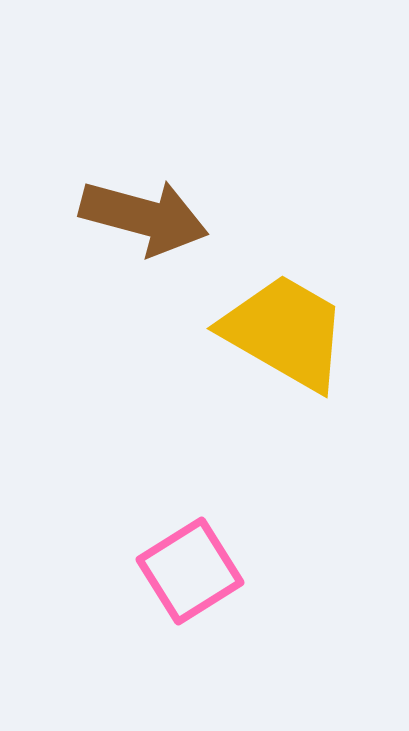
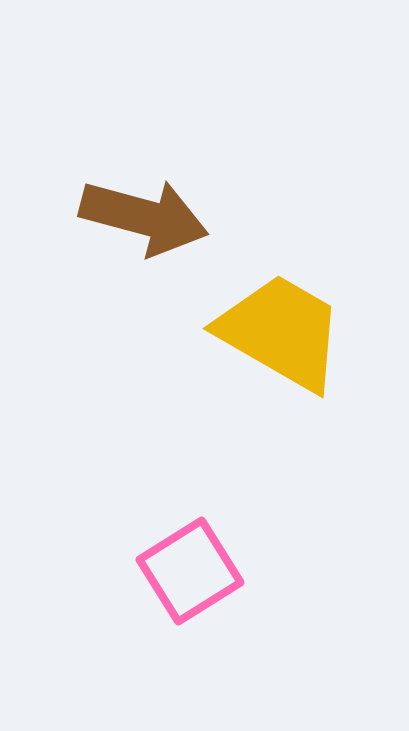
yellow trapezoid: moved 4 px left
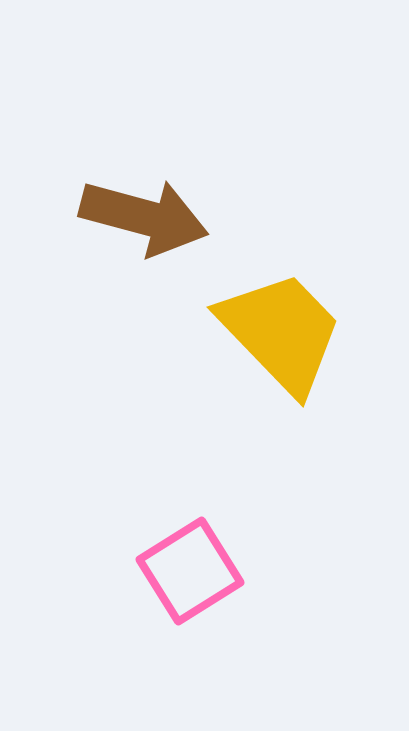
yellow trapezoid: rotated 16 degrees clockwise
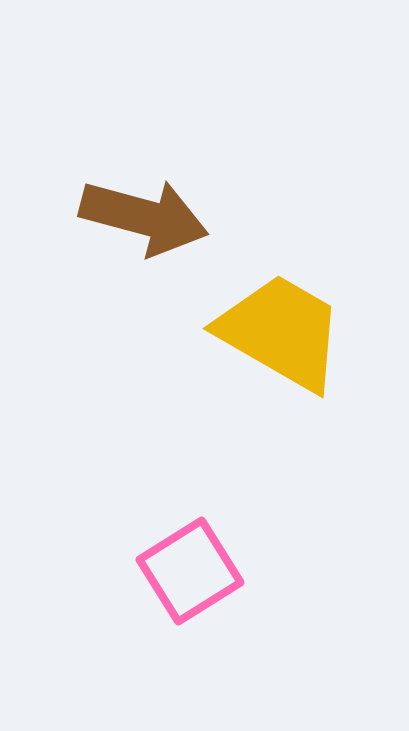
yellow trapezoid: rotated 16 degrees counterclockwise
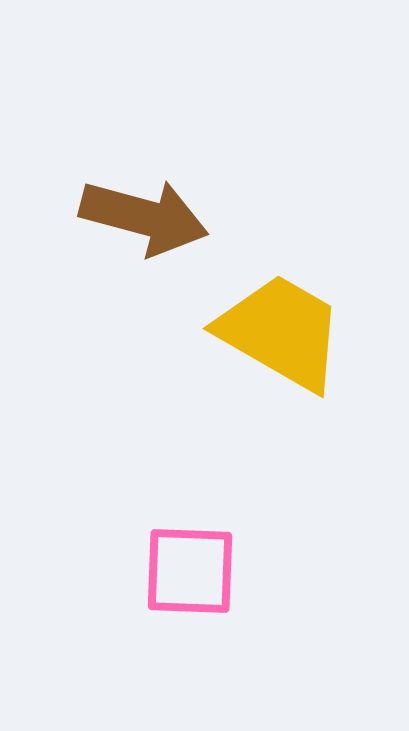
pink square: rotated 34 degrees clockwise
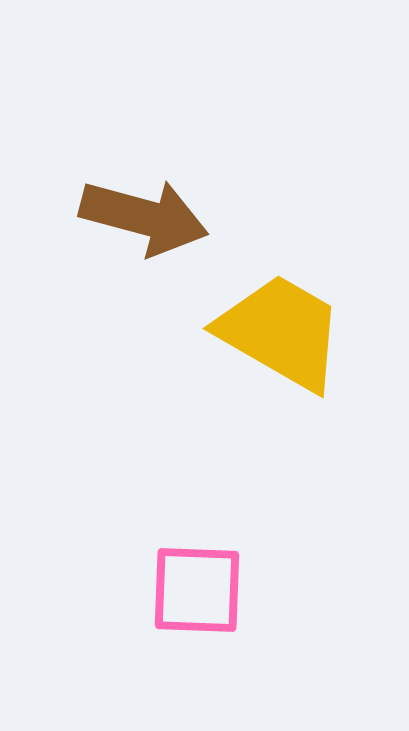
pink square: moved 7 px right, 19 px down
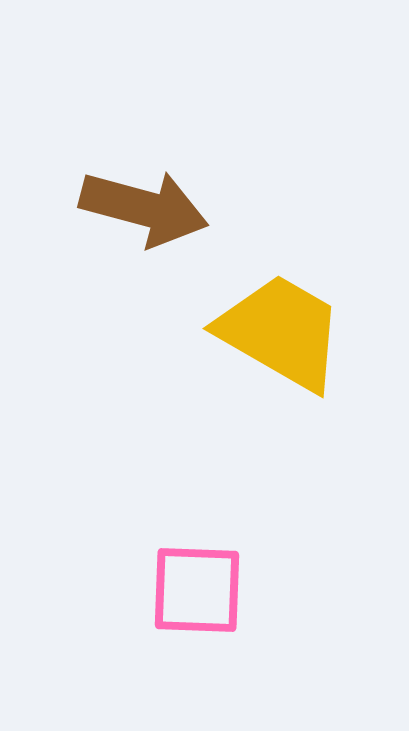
brown arrow: moved 9 px up
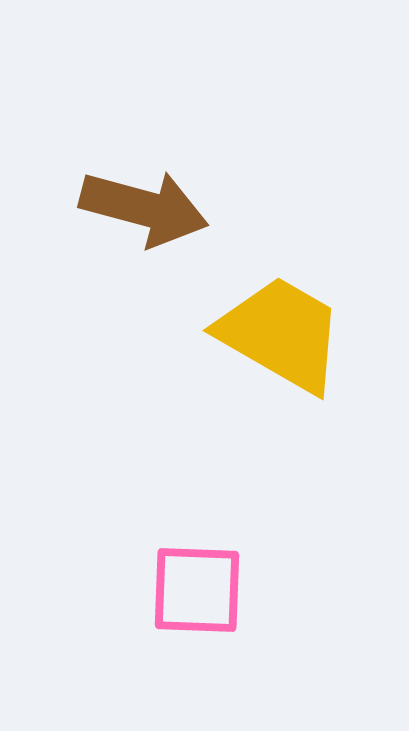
yellow trapezoid: moved 2 px down
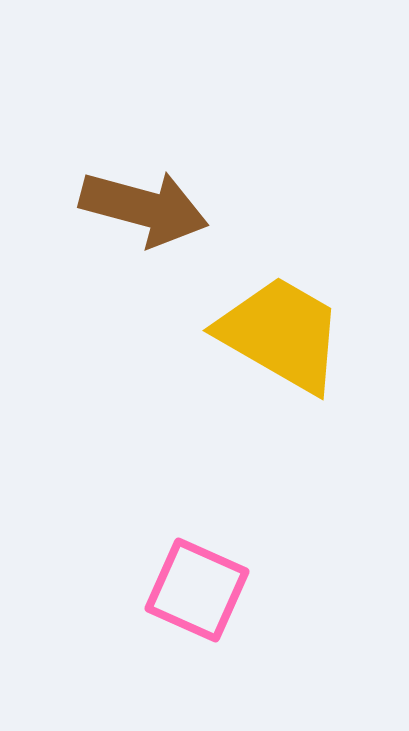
pink square: rotated 22 degrees clockwise
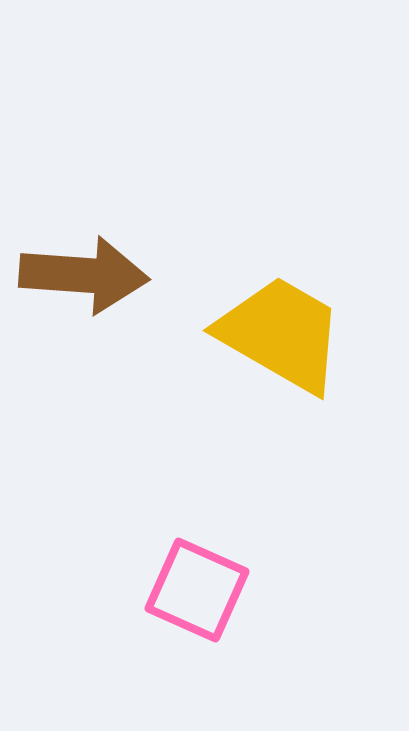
brown arrow: moved 60 px left, 67 px down; rotated 11 degrees counterclockwise
